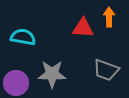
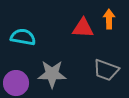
orange arrow: moved 2 px down
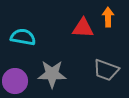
orange arrow: moved 1 px left, 2 px up
purple circle: moved 1 px left, 2 px up
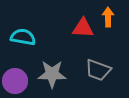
gray trapezoid: moved 8 px left
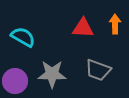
orange arrow: moved 7 px right, 7 px down
cyan semicircle: rotated 20 degrees clockwise
